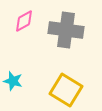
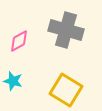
pink diamond: moved 5 px left, 20 px down
gray cross: rotated 8 degrees clockwise
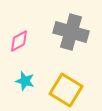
gray cross: moved 5 px right, 2 px down
cyan star: moved 12 px right
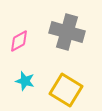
gray cross: moved 4 px left
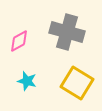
cyan star: moved 2 px right
yellow square: moved 11 px right, 7 px up
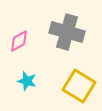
yellow square: moved 2 px right, 3 px down
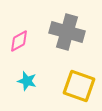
yellow square: rotated 12 degrees counterclockwise
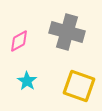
cyan star: rotated 18 degrees clockwise
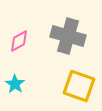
gray cross: moved 1 px right, 4 px down
cyan star: moved 12 px left, 3 px down
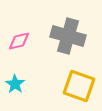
pink diamond: rotated 15 degrees clockwise
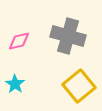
yellow square: rotated 32 degrees clockwise
